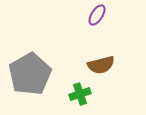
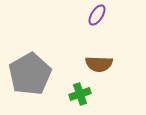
brown semicircle: moved 2 px left, 1 px up; rotated 16 degrees clockwise
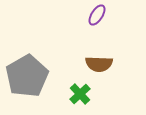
gray pentagon: moved 3 px left, 2 px down
green cross: rotated 25 degrees counterclockwise
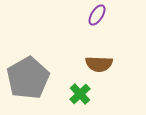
gray pentagon: moved 1 px right, 2 px down
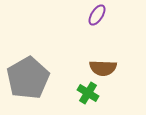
brown semicircle: moved 4 px right, 4 px down
green cross: moved 8 px right, 1 px up; rotated 15 degrees counterclockwise
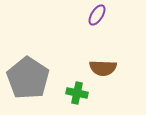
gray pentagon: rotated 9 degrees counterclockwise
green cross: moved 11 px left; rotated 20 degrees counterclockwise
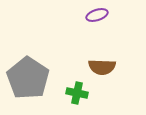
purple ellipse: rotated 40 degrees clockwise
brown semicircle: moved 1 px left, 1 px up
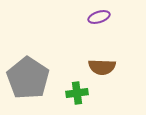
purple ellipse: moved 2 px right, 2 px down
green cross: rotated 20 degrees counterclockwise
